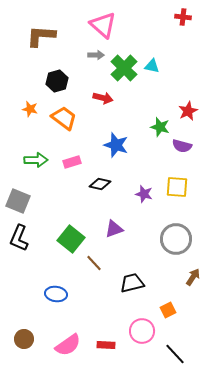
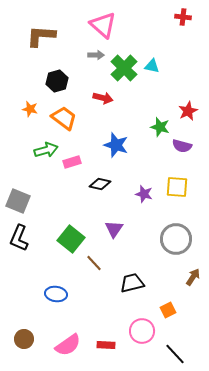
green arrow: moved 10 px right, 10 px up; rotated 15 degrees counterclockwise
purple triangle: rotated 36 degrees counterclockwise
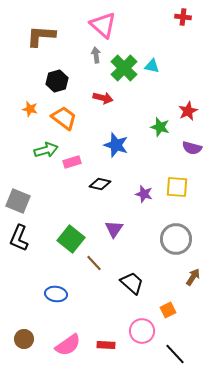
gray arrow: rotated 98 degrees counterclockwise
purple semicircle: moved 10 px right, 2 px down
black trapezoid: rotated 55 degrees clockwise
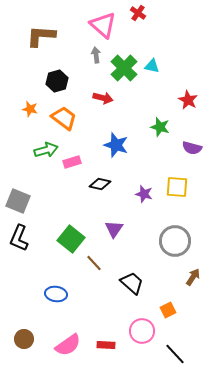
red cross: moved 45 px left, 4 px up; rotated 28 degrees clockwise
red star: moved 11 px up; rotated 18 degrees counterclockwise
gray circle: moved 1 px left, 2 px down
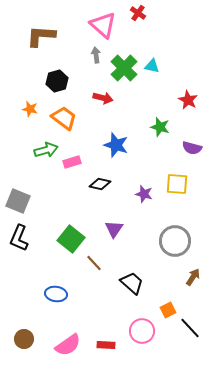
yellow square: moved 3 px up
black line: moved 15 px right, 26 px up
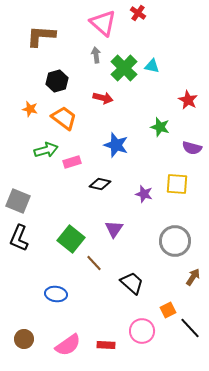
pink triangle: moved 2 px up
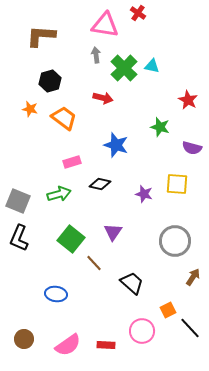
pink triangle: moved 2 px right, 2 px down; rotated 32 degrees counterclockwise
black hexagon: moved 7 px left
green arrow: moved 13 px right, 44 px down
purple triangle: moved 1 px left, 3 px down
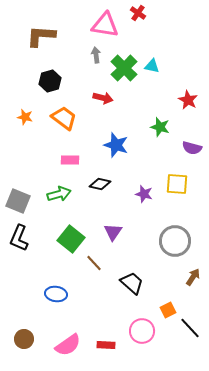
orange star: moved 5 px left, 8 px down
pink rectangle: moved 2 px left, 2 px up; rotated 18 degrees clockwise
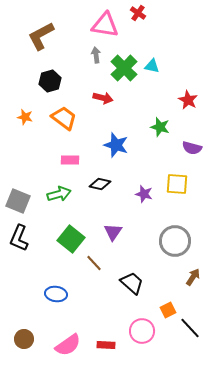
brown L-shape: rotated 32 degrees counterclockwise
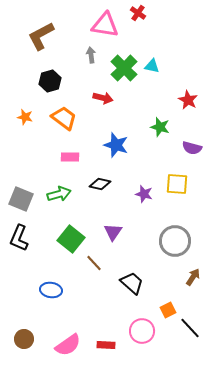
gray arrow: moved 5 px left
pink rectangle: moved 3 px up
gray square: moved 3 px right, 2 px up
blue ellipse: moved 5 px left, 4 px up
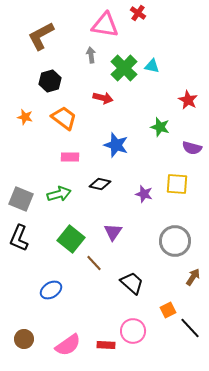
blue ellipse: rotated 40 degrees counterclockwise
pink circle: moved 9 px left
